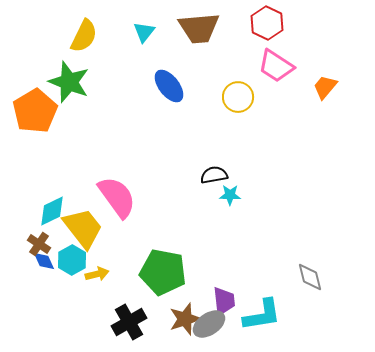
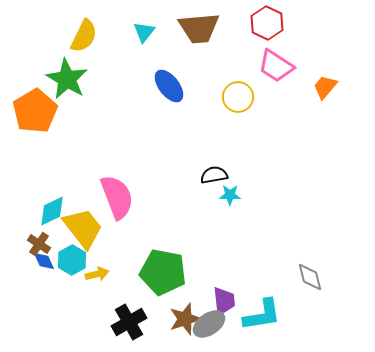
green star: moved 2 px left, 3 px up; rotated 9 degrees clockwise
pink semicircle: rotated 15 degrees clockwise
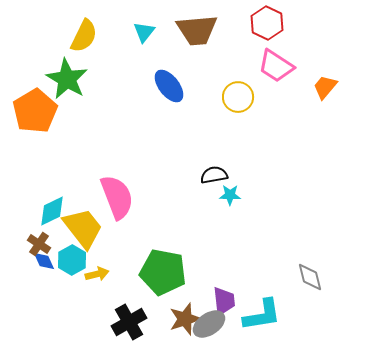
brown trapezoid: moved 2 px left, 2 px down
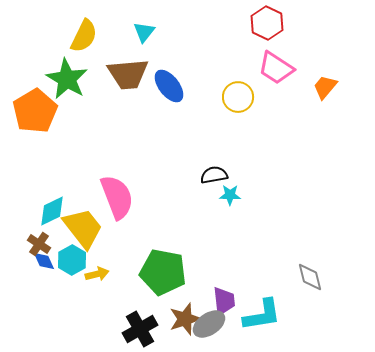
brown trapezoid: moved 69 px left, 44 px down
pink trapezoid: moved 2 px down
black cross: moved 11 px right, 7 px down
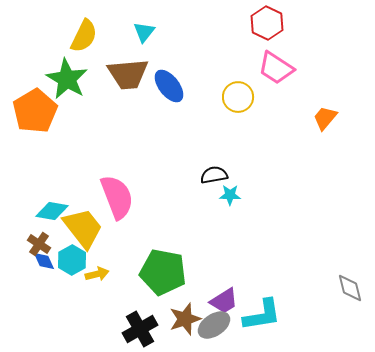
orange trapezoid: moved 31 px down
cyan diamond: rotated 36 degrees clockwise
gray diamond: moved 40 px right, 11 px down
purple trapezoid: rotated 64 degrees clockwise
gray ellipse: moved 5 px right, 1 px down
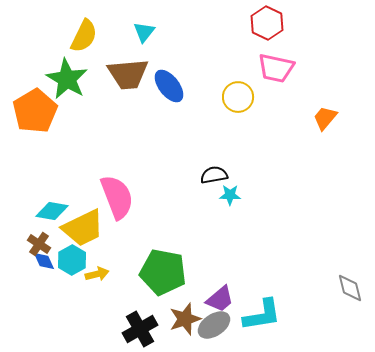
pink trapezoid: rotated 21 degrees counterclockwise
yellow trapezoid: rotated 102 degrees clockwise
purple trapezoid: moved 4 px left, 2 px up; rotated 8 degrees counterclockwise
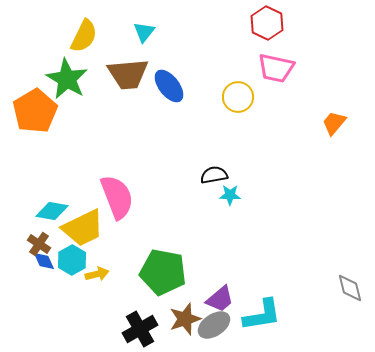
orange trapezoid: moved 9 px right, 5 px down
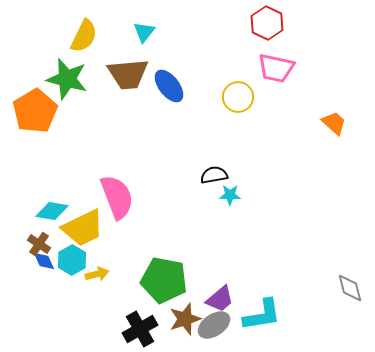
green star: rotated 15 degrees counterclockwise
orange trapezoid: rotated 92 degrees clockwise
green pentagon: moved 1 px right, 8 px down
